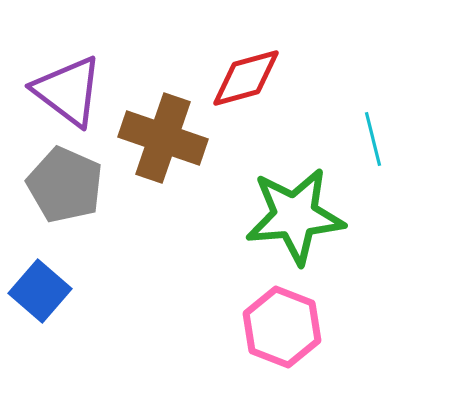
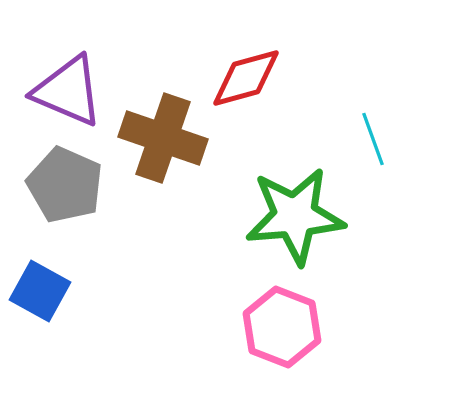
purple triangle: rotated 14 degrees counterclockwise
cyan line: rotated 6 degrees counterclockwise
blue square: rotated 12 degrees counterclockwise
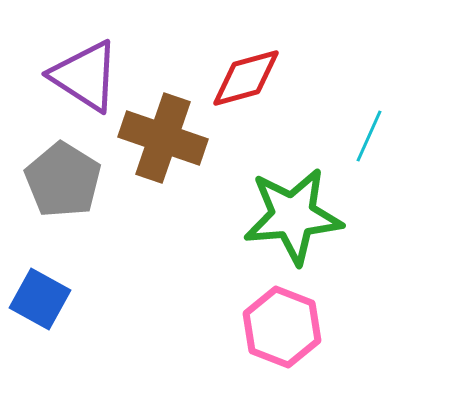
purple triangle: moved 17 px right, 15 px up; rotated 10 degrees clockwise
cyan line: moved 4 px left, 3 px up; rotated 44 degrees clockwise
gray pentagon: moved 2 px left, 5 px up; rotated 8 degrees clockwise
green star: moved 2 px left
blue square: moved 8 px down
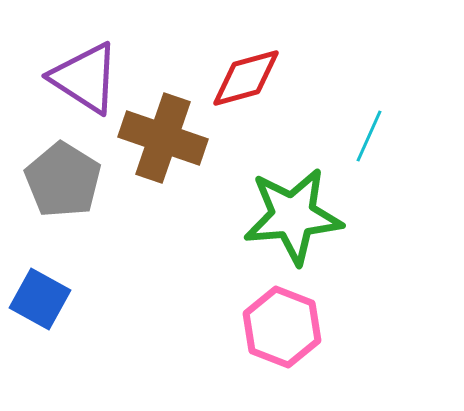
purple triangle: moved 2 px down
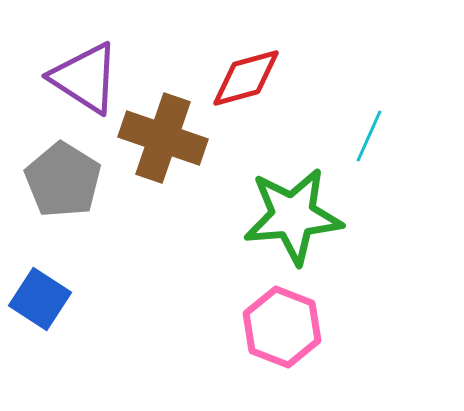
blue square: rotated 4 degrees clockwise
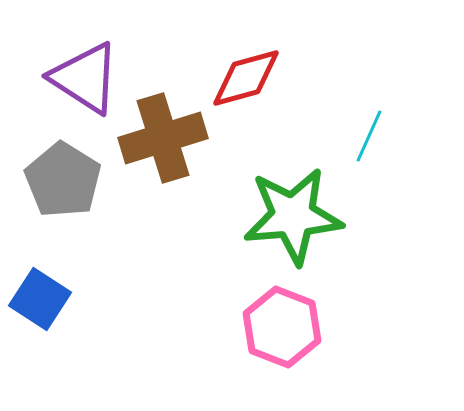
brown cross: rotated 36 degrees counterclockwise
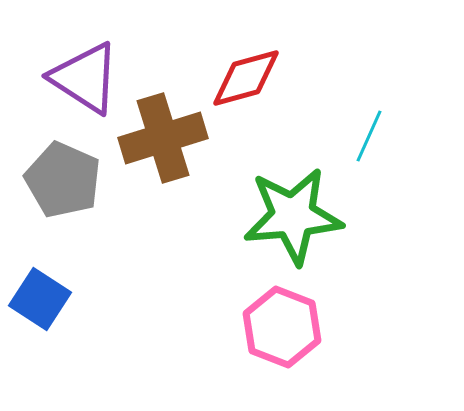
gray pentagon: rotated 8 degrees counterclockwise
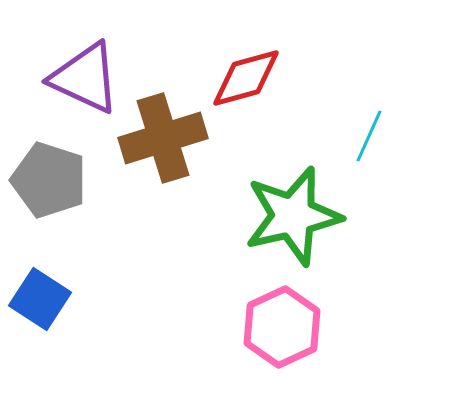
purple triangle: rotated 8 degrees counterclockwise
gray pentagon: moved 14 px left; rotated 6 degrees counterclockwise
green star: rotated 8 degrees counterclockwise
pink hexagon: rotated 14 degrees clockwise
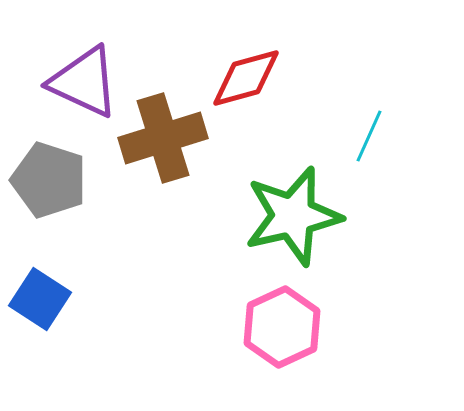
purple triangle: moved 1 px left, 4 px down
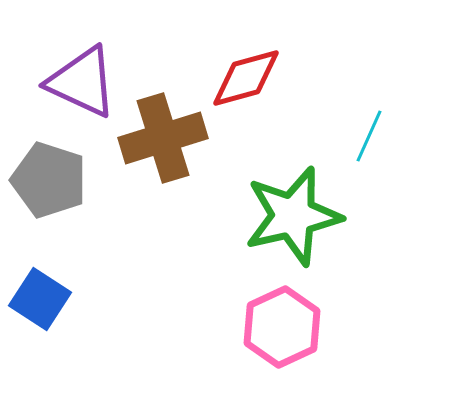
purple triangle: moved 2 px left
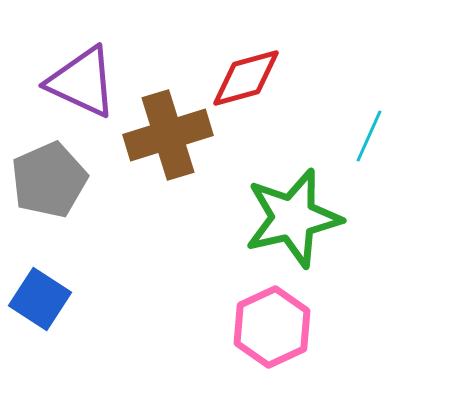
brown cross: moved 5 px right, 3 px up
gray pentagon: rotated 30 degrees clockwise
green star: moved 2 px down
pink hexagon: moved 10 px left
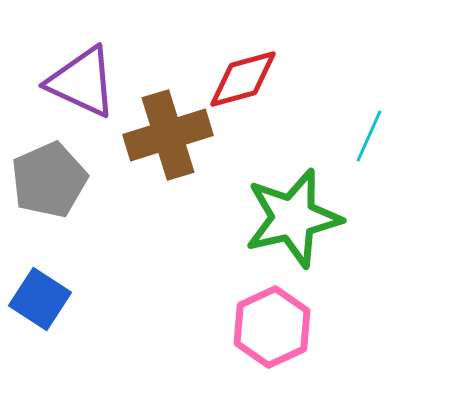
red diamond: moved 3 px left, 1 px down
